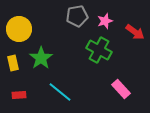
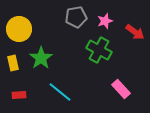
gray pentagon: moved 1 px left, 1 px down
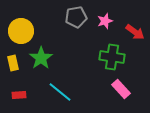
yellow circle: moved 2 px right, 2 px down
green cross: moved 13 px right, 7 px down; rotated 20 degrees counterclockwise
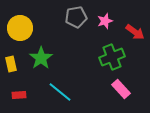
yellow circle: moved 1 px left, 3 px up
green cross: rotated 30 degrees counterclockwise
yellow rectangle: moved 2 px left, 1 px down
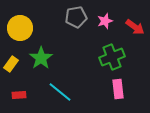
red arrow: moved 5 px up
yellow rectangle: rotated 49 degrees clockwise
pink rectangle: moved 3 px left; rotated 36 degrees clockwise
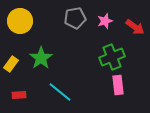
gray pentagon: moved 1 px left, 1 px down
yellow circle: moved 7 px up
pink rectangle: moved 4 px up
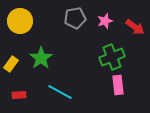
cyan line: rotated 10 degrees counterclockwise
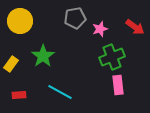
pink star: moved 5 px left, 8 px down
green star: moved 2 px right, 2 px up
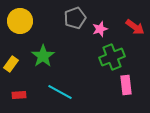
gray pentagon: rotated 10 degrees counterclockwise
pink rectangle: moved 8 px right
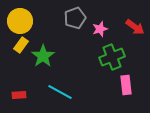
yellow rectangle: moved 10 px right, 19 px up
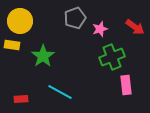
yellow rectangle: moved 9 px left; rotated 63 degrees clockwise
red rectangle: moved 2 px right, 4 px down
